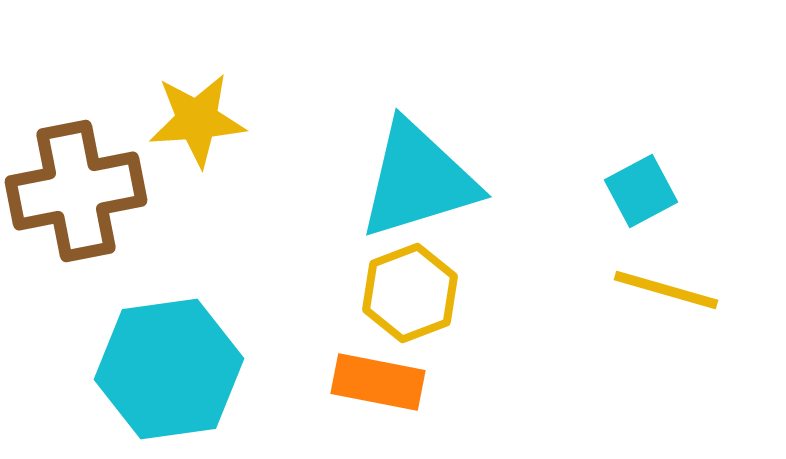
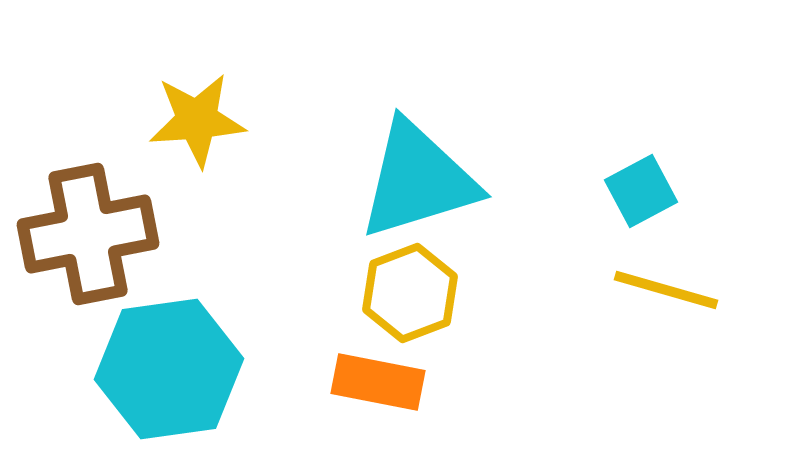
brown cross: moved 12 px right, 43 px down
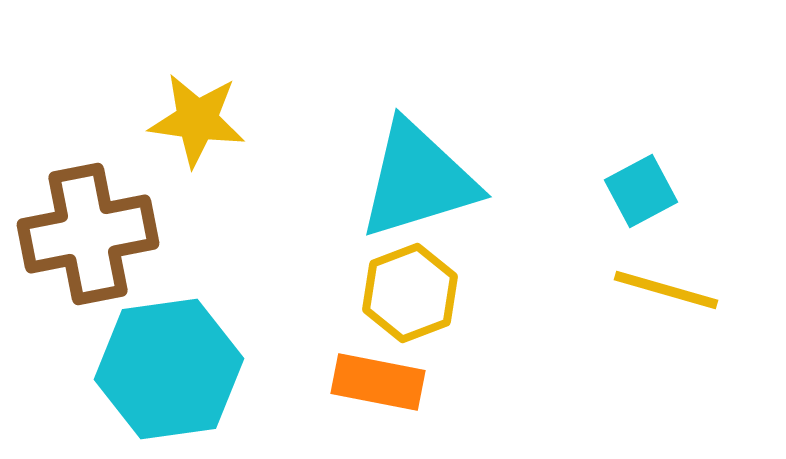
yellow star: rotated 12 degrees clockwise
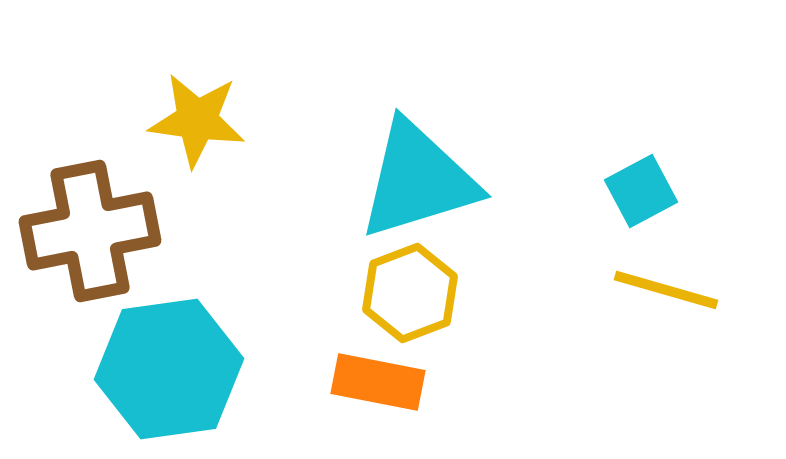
brown cross: moved 2 px right, 3 px up
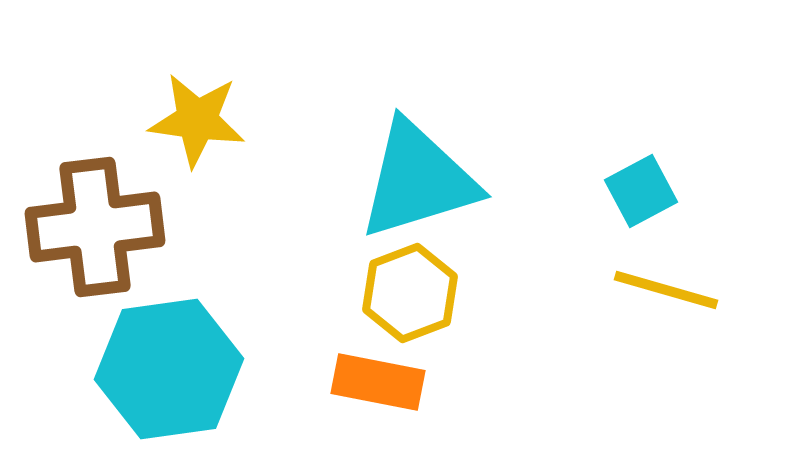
brown cross: moved 5 px right, 4 px up; rotated 4 degrees clockwise
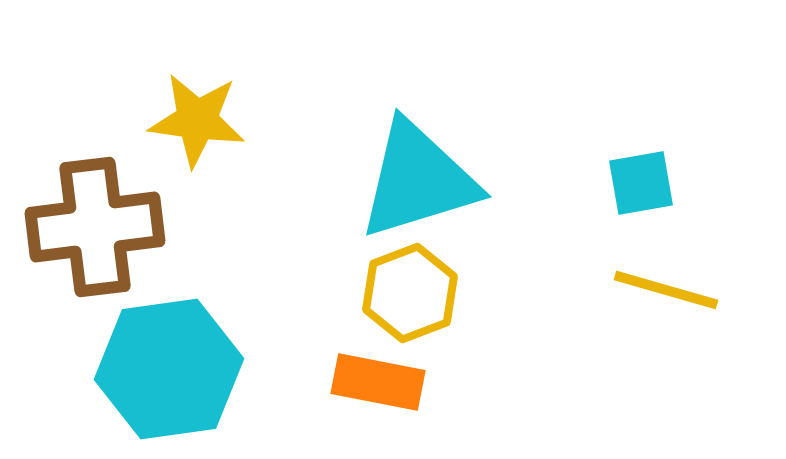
cyan square: moved 8 px up; rotated 18 degrees clockwise
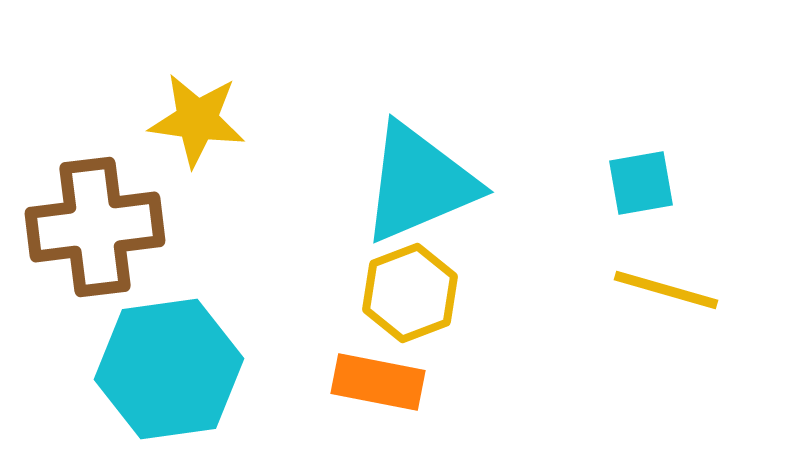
cyan triangle: moved 1 px right, 3 px down; rotated 6 degrees counterclockwise
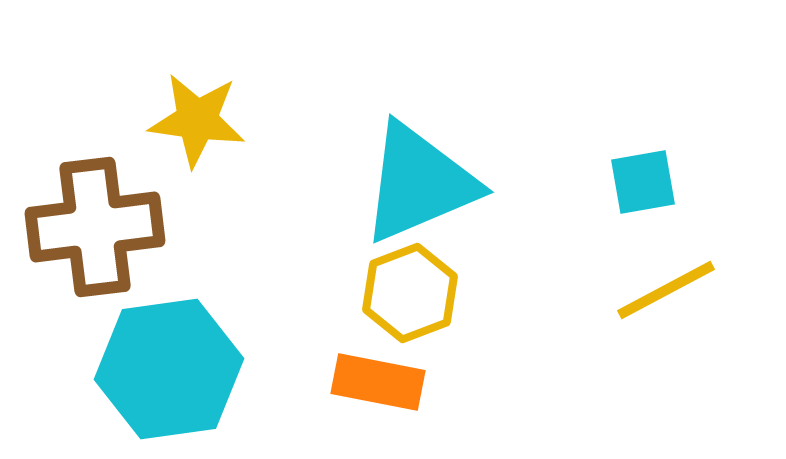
cyan square: moved 2 px right, 1 px up
yellow line: rotated 44 degrees counterclockwise
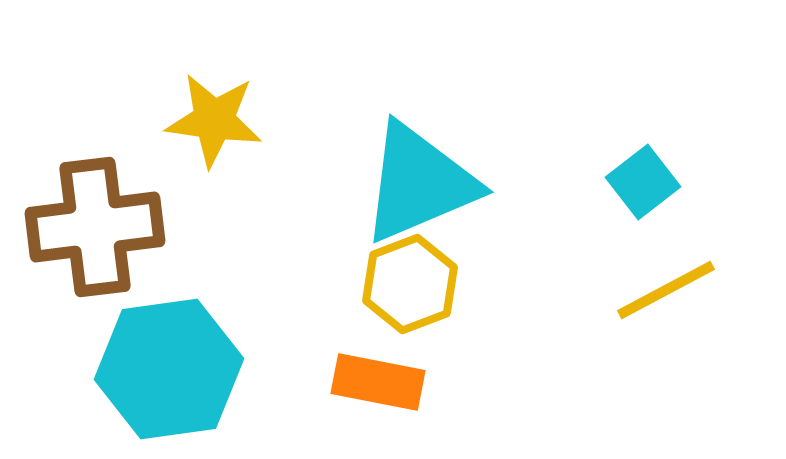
yellow star: moved 17 px right
cyan square: rotated 28 degrees counterclockwise
yellow hexagon: moved 9 px up
